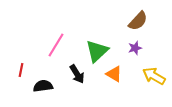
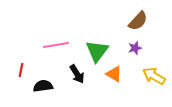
pink line: rotated 50 degrees clockwise
green triangle: rotated 10 degrees counterclockwise
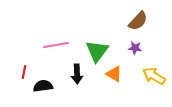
purple star: rotated 24 degrees clockwise
red line: moved 3 px right, 2 px down
black arrow: rotated 30 degrees clockwise
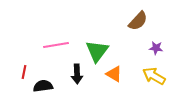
purple star: moved 21 px right
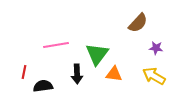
brown semicircle: moved 2 px down
green triangle: moved 3 px down
orange triangle: rotated 24 degrees counterclockwise
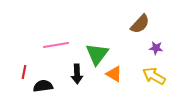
brown semicircle: moved 2 px right, 1 px down
orange triangle: rotated 24 degrees clockwise
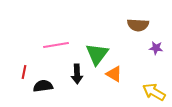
brown semicircle: moved 2 px left, 1 px down; rotated 50 degrees clockwise
yellow arrow: moved 16 px down
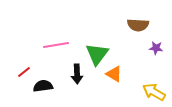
red line: rotated 40 degrees clockwise
